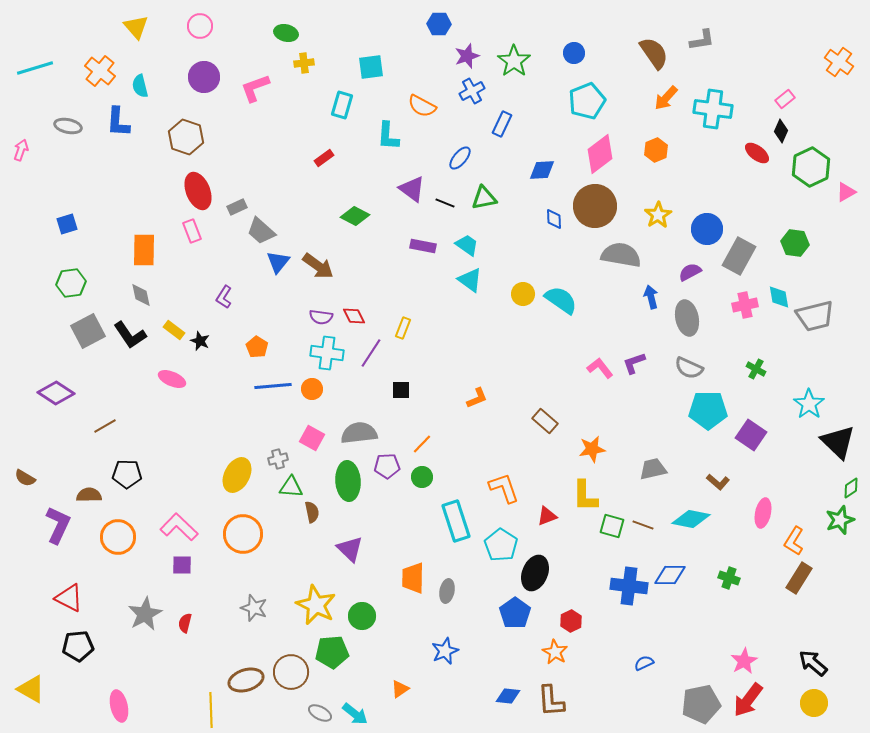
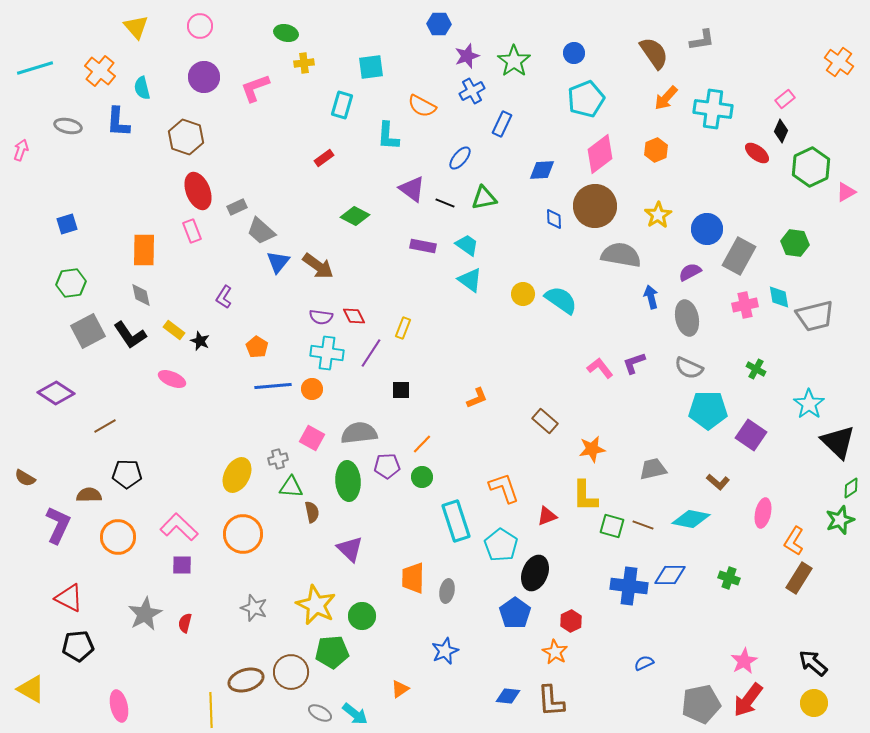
cyan semicircle at (140, 86): moved 2 px right, 2 px down
cyan pentagon at (587, 101): moved 1 px left, 2 px up
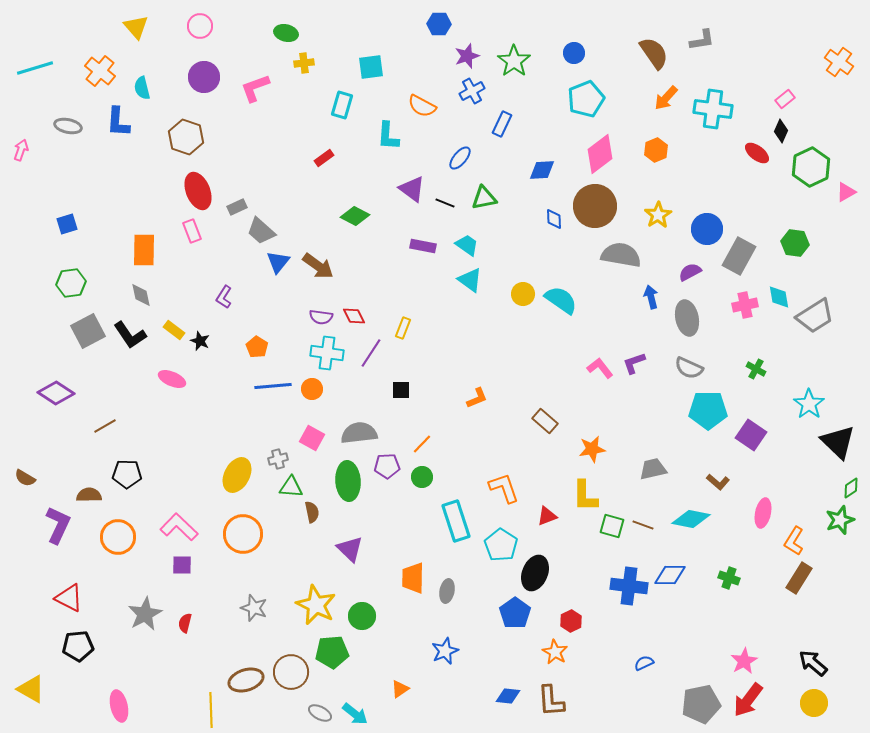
gray trapezoid at (815, 316): rotated 18 degrees counterclockwise
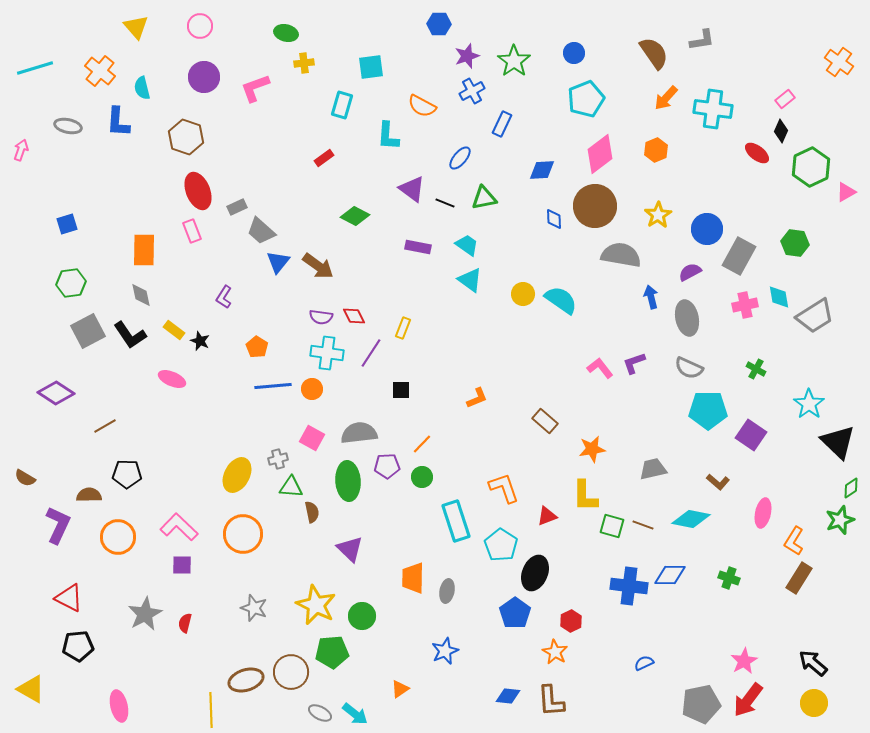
purple rectangle at (423, 246): moved 5 px left, 1 px down
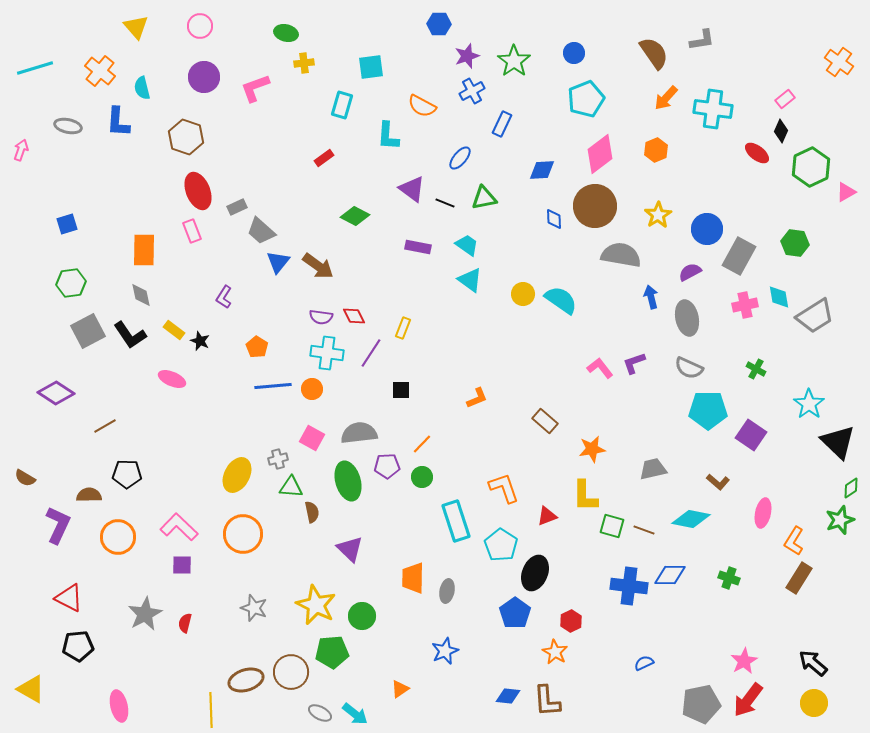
green ellipse at (348, 481): rotated 12 degrees counterclockwise
brown line at (643, 525): moved 1 px right, 5 px down
brown L-shape at (551, 701): moved 4 px left
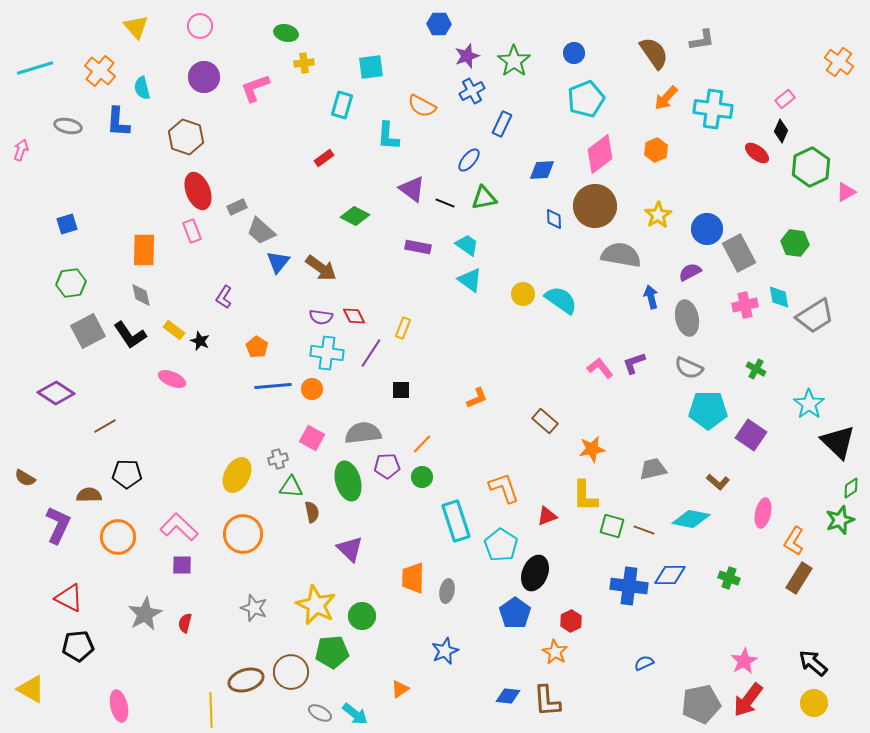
blue ellipse at (460, 158): moved 9 px right, 2 px down
gray rectangle at (739, 256): moved 3 px up; rotated 57 degrees counterclockwise
brown arrow at (318, 266): moved 3 px right, 2 px down
gray semicircle at (359, 433): moved 4 px right
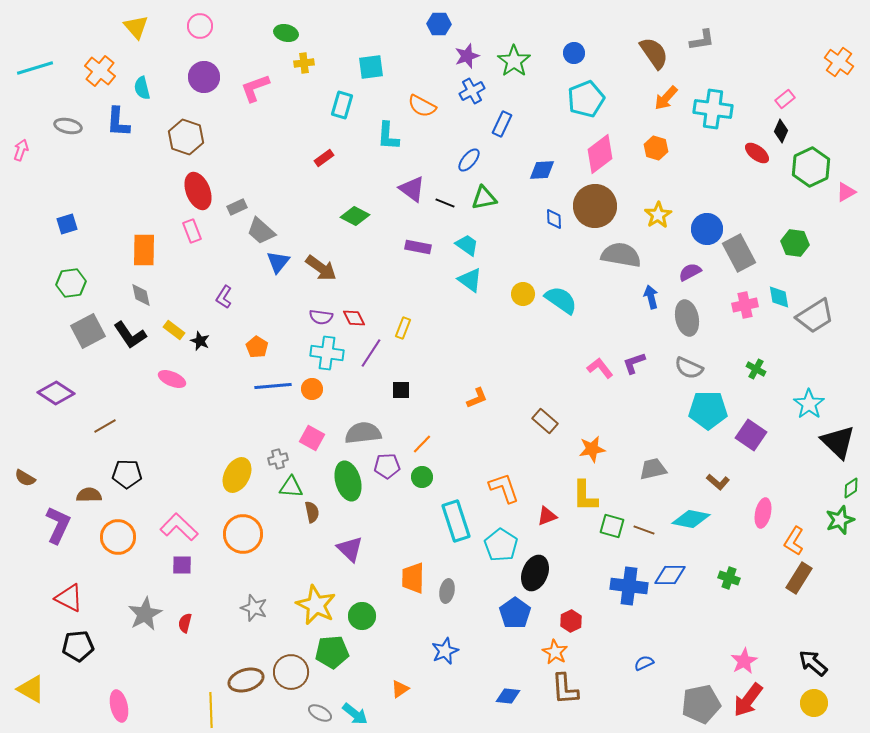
orange hexagon at (656, 150): moved 2 px up; rotated 20 degrees counterclockwise
red diamond at (354, 316): moved 2 px down
brown L-shape at (547, 701): moved 18 px right, 12 px up
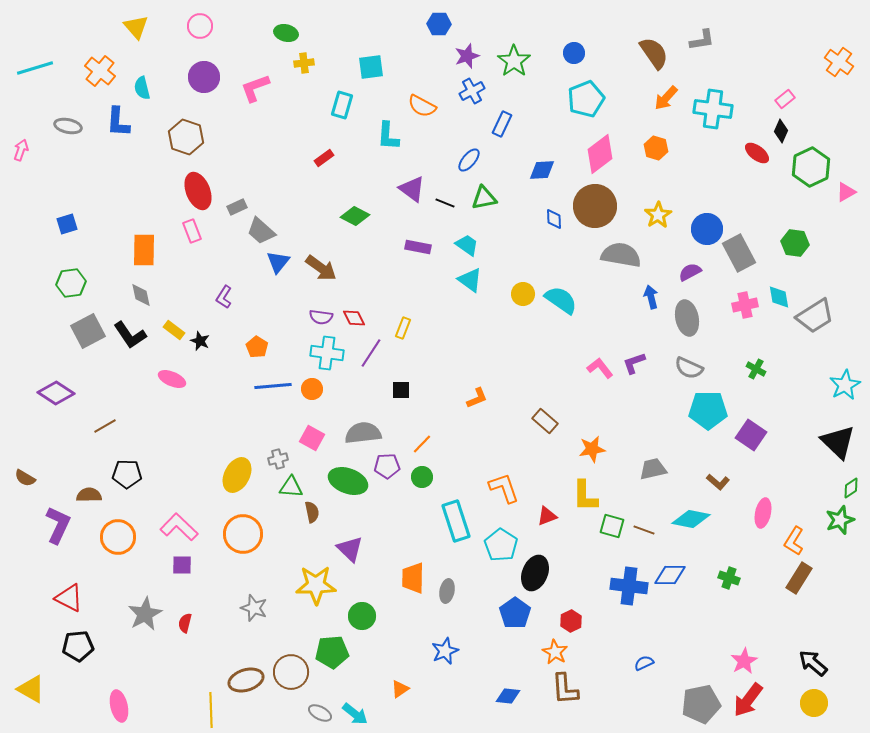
cyan star at (809, 404): moved 36 px right, 19 px up; rotated 8 degrees clockwise
green ellipse at (348, 481): rotated 54 degrees counterclockwise
yellow star at (316, 605): moved 20 px up; rotated 27 degrees counterclockwise
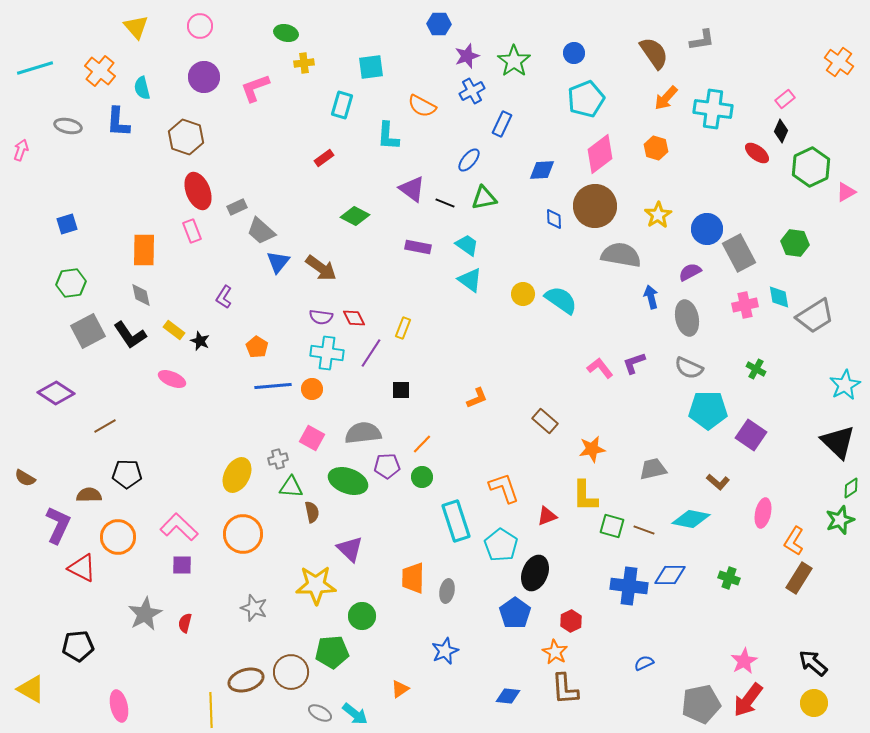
red triangle at (69, 598): moved 13 px right, 30 px up
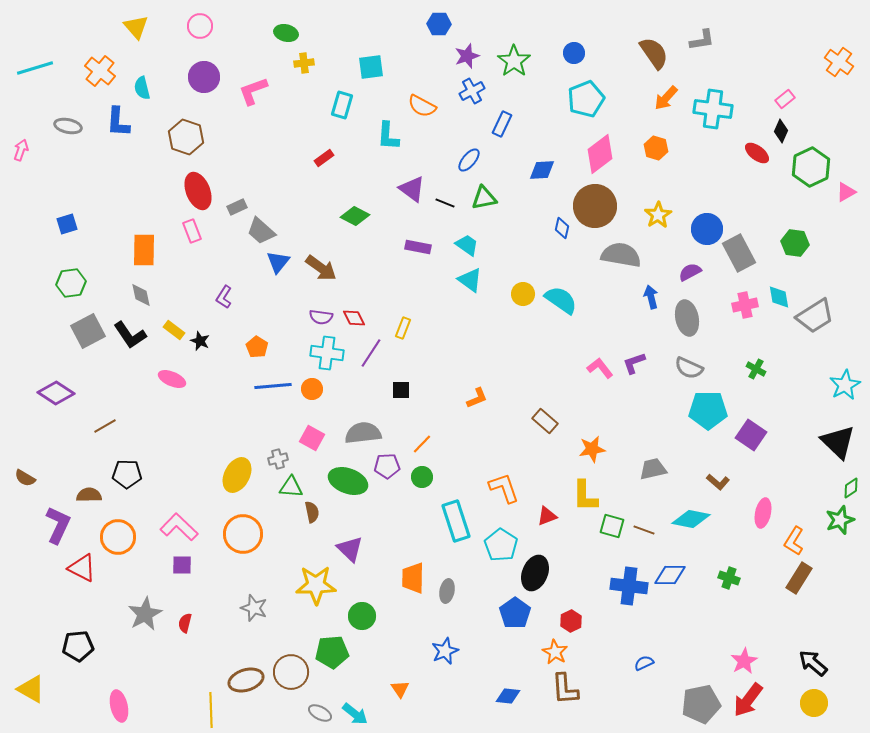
pink L-shape at (255, 88): moved 2 px left, 3 px down
blue diamond at (554, 219): moved 8 px right, 9 px down; rotated 15 degrees clockwise
orange triangle at (400, 689): rotated 30 degrees counterclockwise
